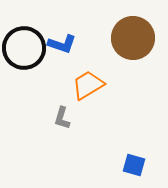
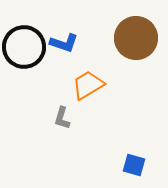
brown circle: moved 3 px right
blue L-shape: moved 2 px right, 1 px up
black circle: moved 1 px up
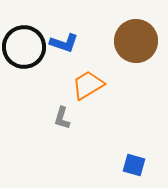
brown circle: moved 3 px down
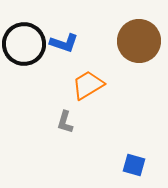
brown circle: moved 3 px right
black circle: moved 3 px up
gray L-shape: moved 3 px right, 4 px down
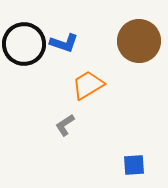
gray L-shape: moved 3 px down; rotated 40 degrees clockwise
blue square: rotated 20 degrees counterclockwise
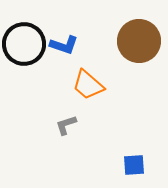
blue L-shape: moved 2 px down
orange trapezoid: rotated 108 degrees counterclockwise
gray L-shape: moved 1 px right; rotated 15 degrees clockwise
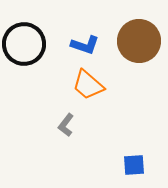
blue L-shape: moved 21 px right
gray L-shape: rotated 35 degrees counterclockwise
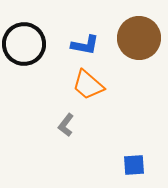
brown circle: moved 3 px up
blue L-shape: rotated 8 degrees counterclockwise
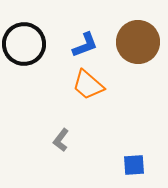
brown circle: moved 1 px left, 4 px down
blue L-shape: rotated 32 degrees counterclockwise
gray L-shape: moved 5 px left, 15 px down
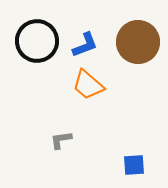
black circle: moved 13 px right, 3 px up
gray L-shape: rotated 45 degrees clockwise
